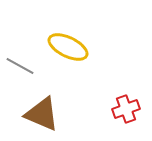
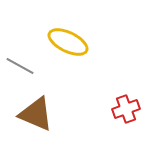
yellow ellipse: moved 5 px up
brown triangle: moved 6 px left
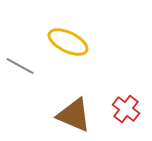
red cross: rotated 32 degrees counterclockwise
brown triangle: moved 38 px right, 1 px down
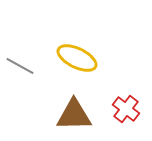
yellow ellipse: moved 9 px right, 16 px down
brown triangle: rotated 24 degrees counterclockwise
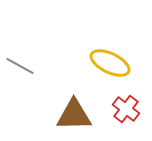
yellow ellipse: moved 33 px right, 5 px down
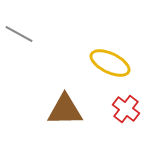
gray line: moved 1 px left, 32 px up
brown triangle: moved 9 px left, 5 px up
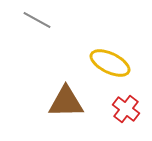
gray line: moved 18 px right, 14 px up
brown triangle: moved 1 px right, 8 px up
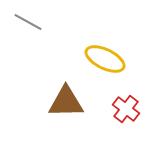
gray line: moved 9 px left, 2 px down
yellow ellipse: moved 5 px left, 4 px up
